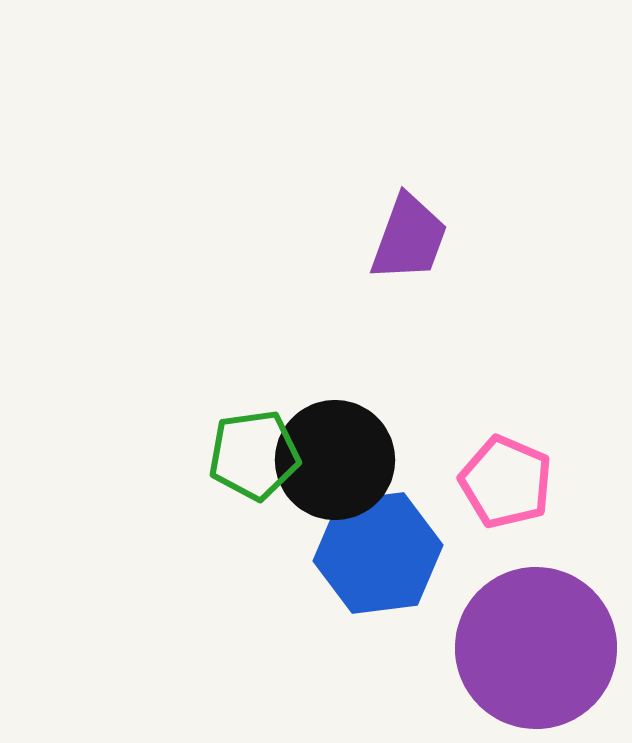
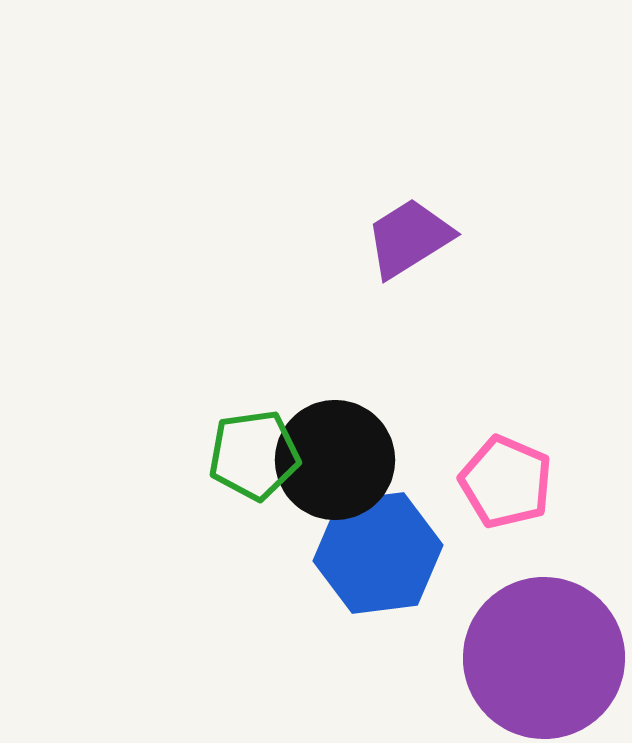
purple trapezoid: rotated 142 degrees counterclockwise
purple circle: moved 8 px right, 10 px down
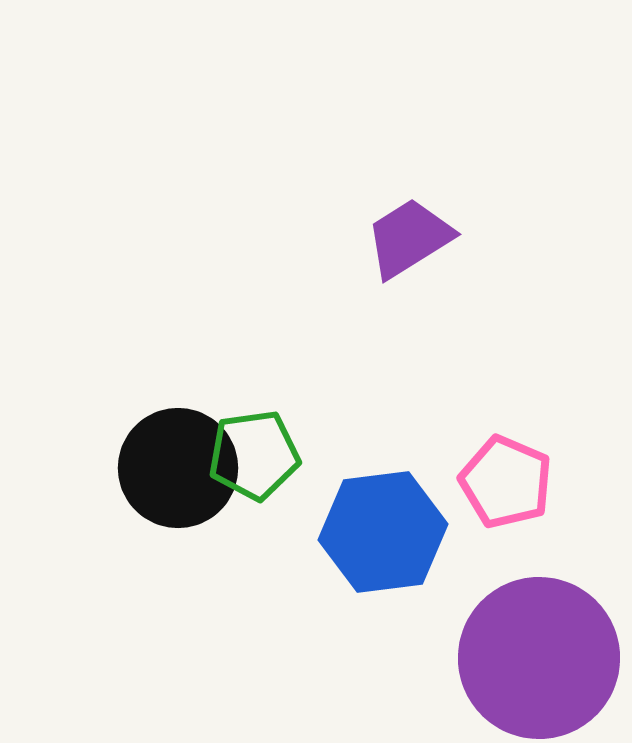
black circle: moved 157 px left, 8 px down
blue hexagon: moved 5 px right, 21 px up
purple circle: moved 5 px left
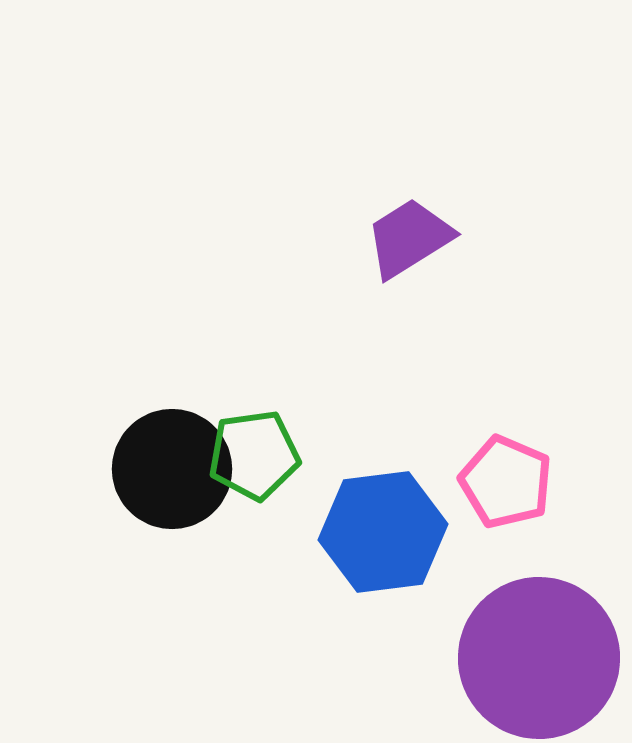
black circle: moved 6 px left, 1 px down
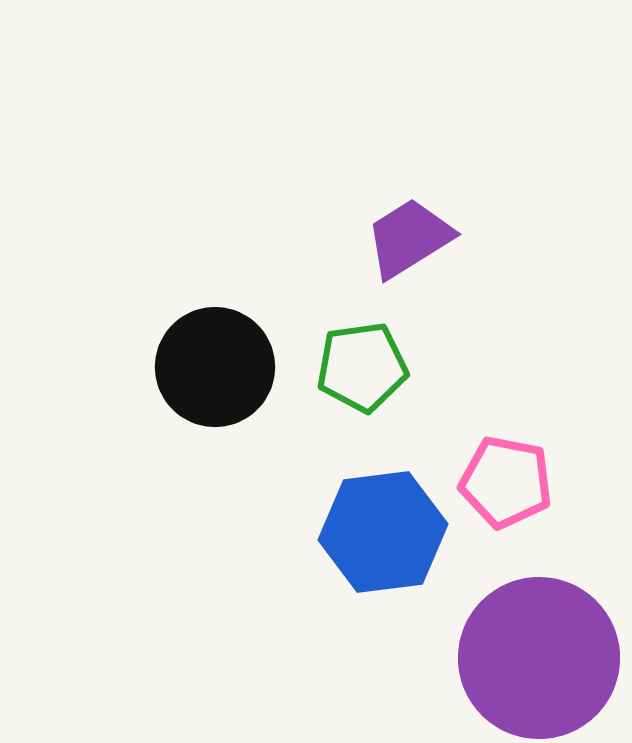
green pentagon: moved 108 px right, 88 px up
black circle: moved 43 px right, 102 px up
pink pentagon: rotated 12 degrees counterclockwise
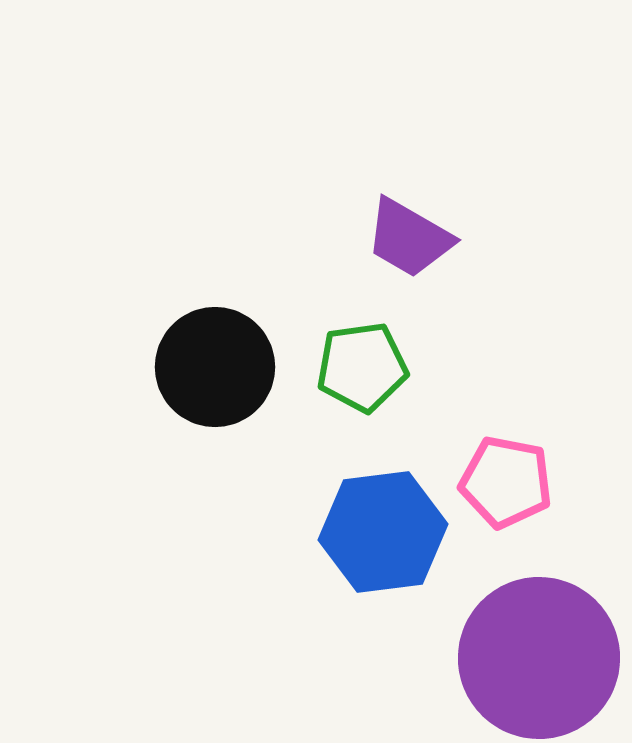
purple trapezoid: rotated 118 degrees counterclockwise
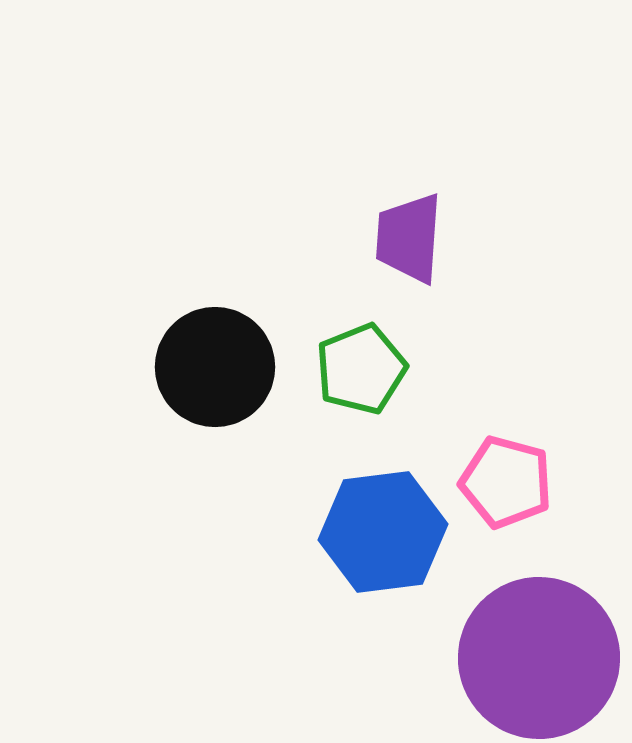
purple trapezoid: rotated 64 degrees clockwise
green pentagon: moved 1 px left, 2 px down; rotated 14 degrees counterclockwise
pink pentagon: rotated 4 degrees clockwise
